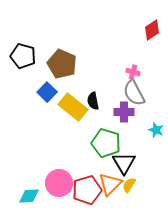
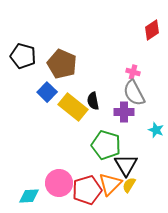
green pentagon: moved 2 px down
black triangle: moved 2 px right, 2 px down
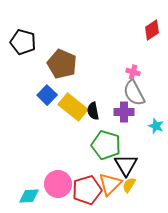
black pentagon: moved 14 px up
blue square: moved 3 px down
black semicircle: moved 10 px down
cyan star: moved 4 px up
pink circle: moved 1 px left, 1 px down
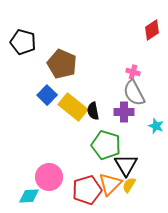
pink circle: moved 9 px left, 7 px up
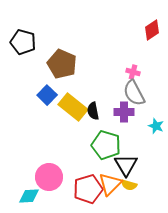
yellow semicircle: rotated 105 degrees counterclockwise
red pentagon: moved 1 px right, 1 px up
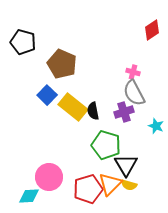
purple cross: rotated 18 degrees counterclockwise
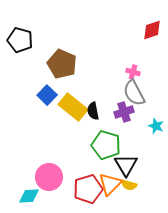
red diamond: rotated 15 degrees clockwise
black pentagon: moved 3 px left, 2 px up
